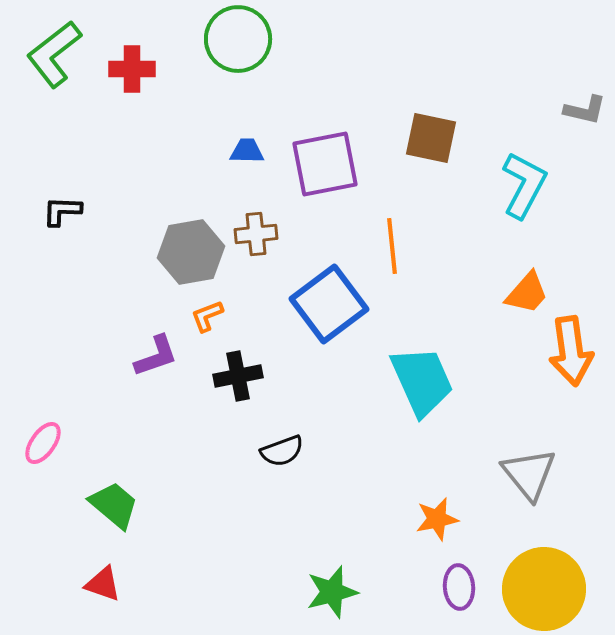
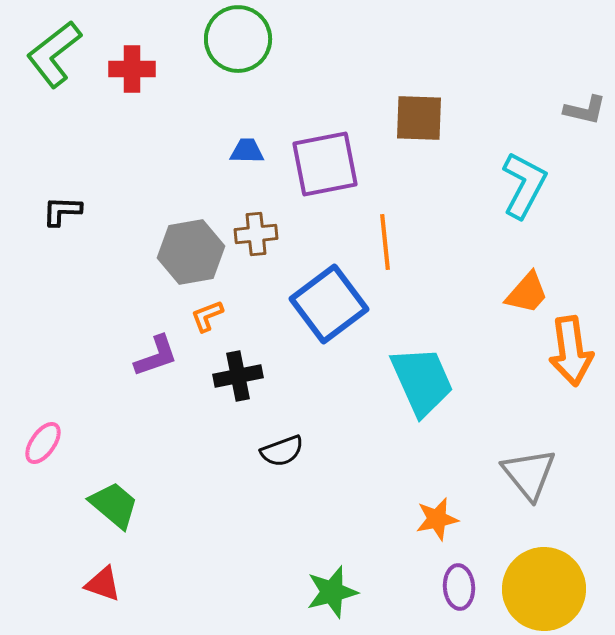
brown square: moved 12 px left, 20 px up; rotated 10 degrees counterclockwise
orange line: moved 7 px left, 4 px up
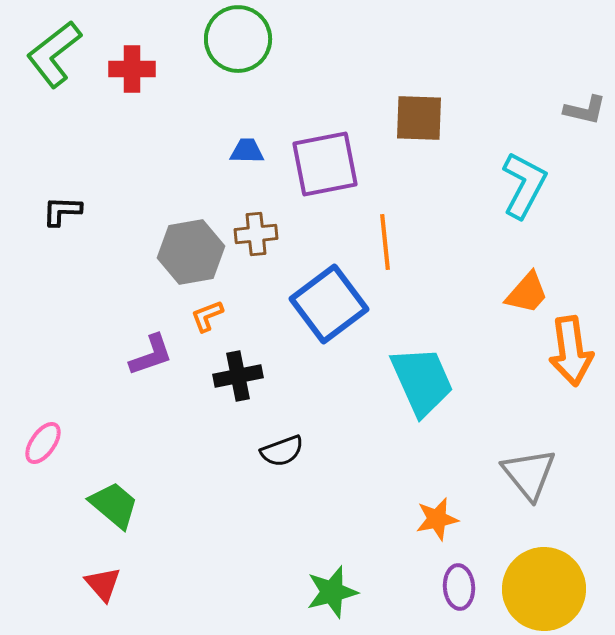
purple L-shape: moved 5 px left, 1 px up
red triangle: rotated 30 degrees clockwise
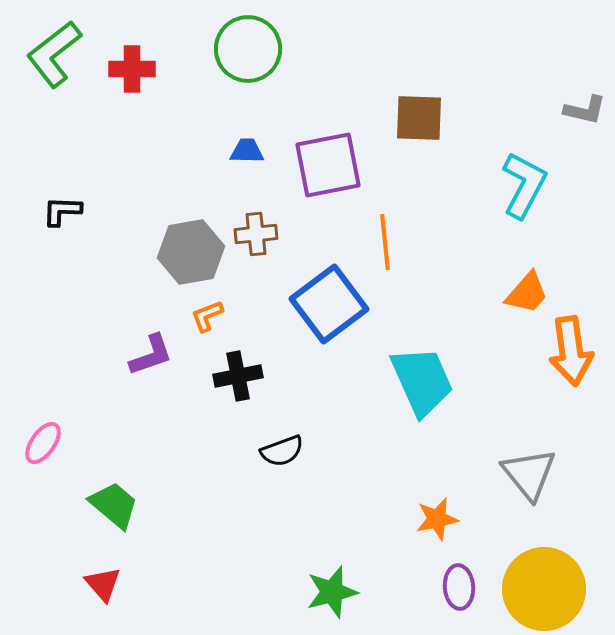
green circle: moved 10 px right, 10 px down
purple square: moved 3 px right, 1 px down
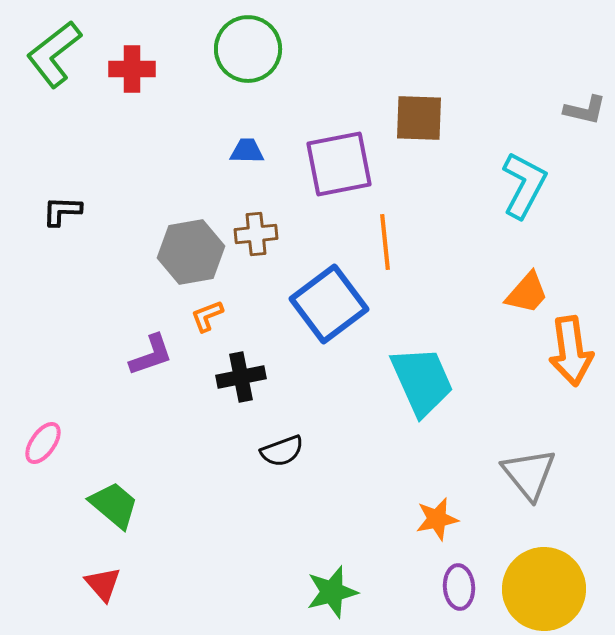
purple square: moved 11 px right, 1 px up
black cross: moved 3 px right, 1 px down
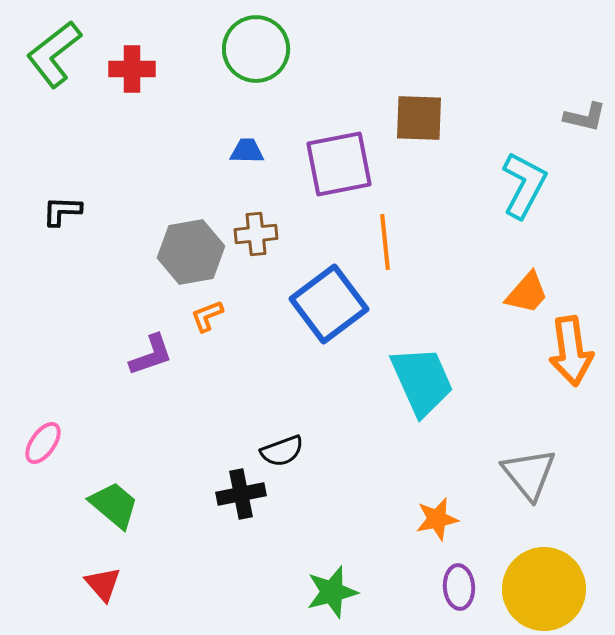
green circle: moved 8 px right
gray L-shape: moved 7 px down
black cross: moved 117 px down
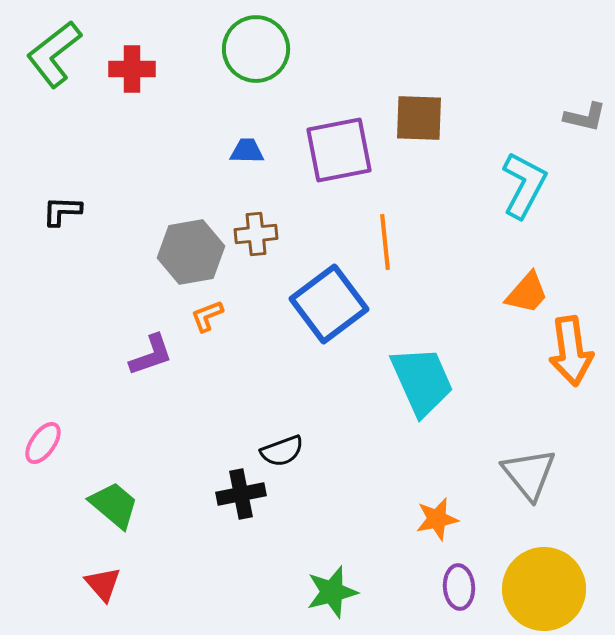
purple square: moved 14 px up
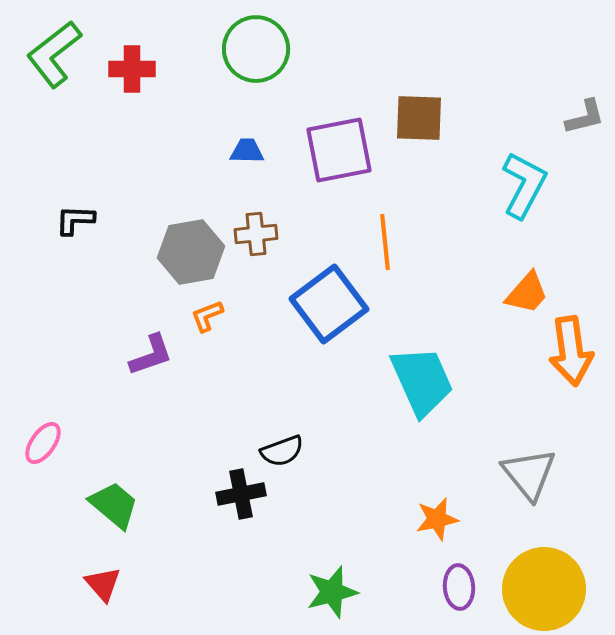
gray L-shape: rotated 27 degrees counterclockwise
black L-shape: moved 13 px right, 9 px down
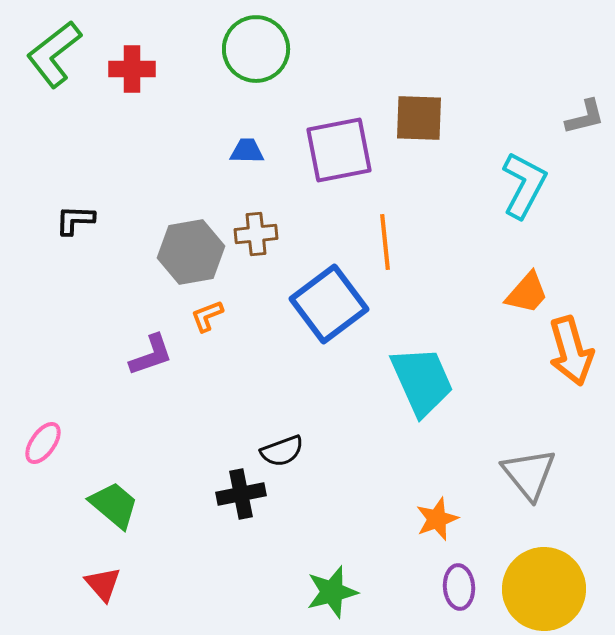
orange arrow: rotated 8 degrees counterclockwise
orange star: rotated 9 degrees counterclockwise
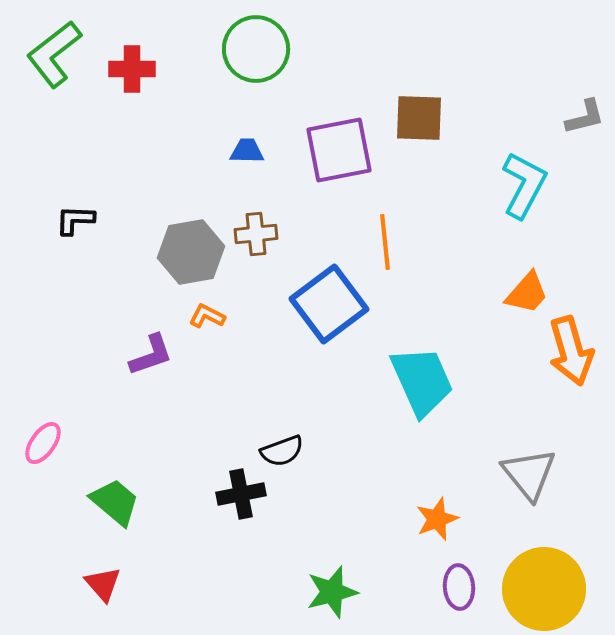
orange L-shape: rotated 48 degrees clockwise
green trapezoid: moved 1 px right, 3 px up
